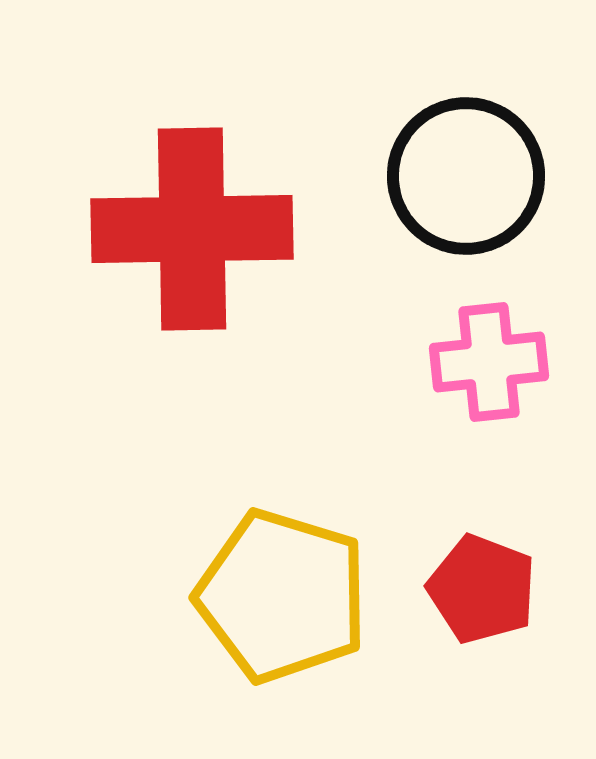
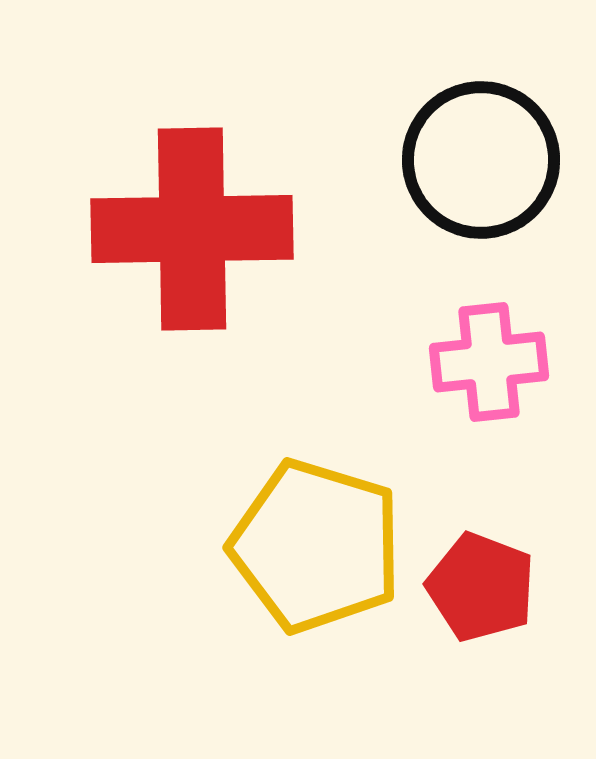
black circle: moved 15 px right, 16 px up
red pentagon: moved 1 px left, 2 px up
yellow pentagon: moved 34 px right, 50 px up
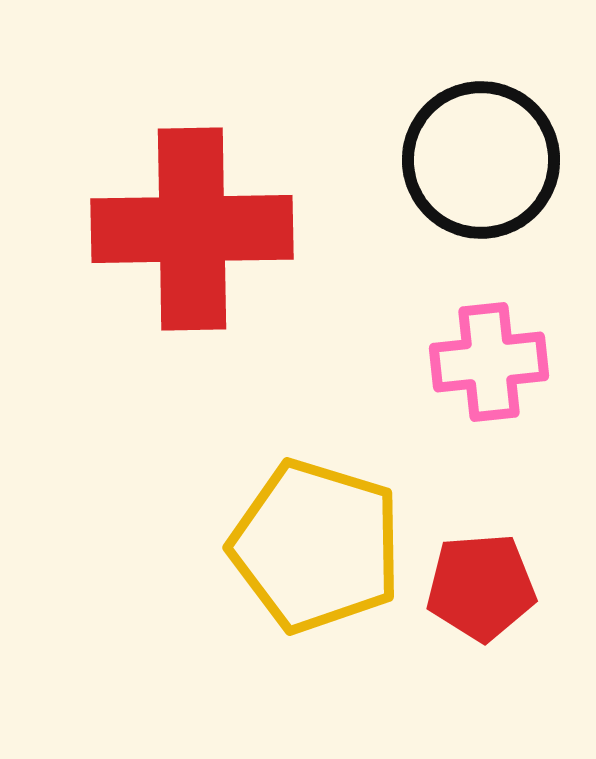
red pentagon: rotated 25 degrees counterclockwise
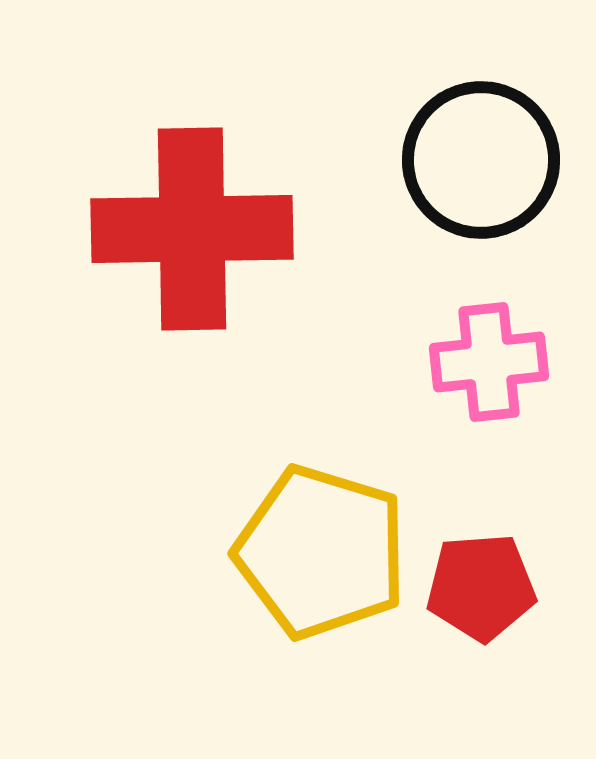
yellow pentagon: moved 5 px right, 6 px down
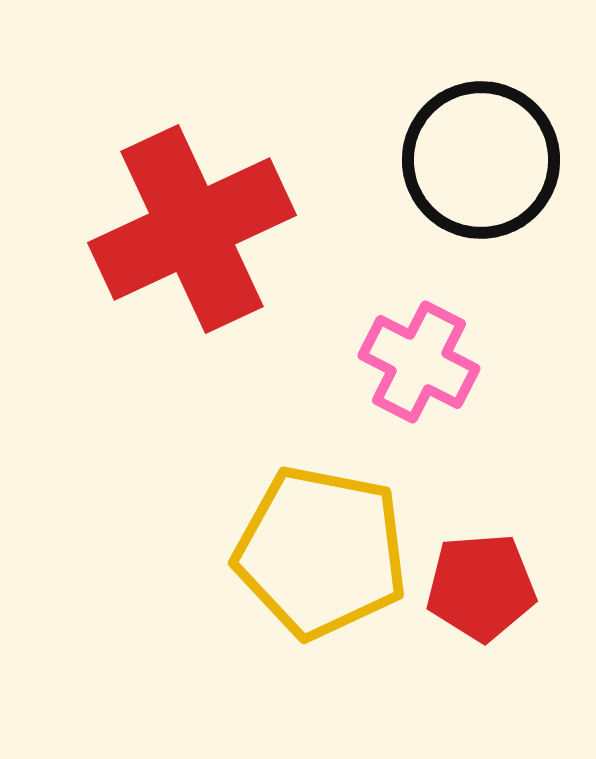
red cross: rotated 24 degrees counterclockwise
pink cross: moved 70 px left; rotated 33 degrees clockwise
yellow pentagon: rotated 6 degrees counterclockwise
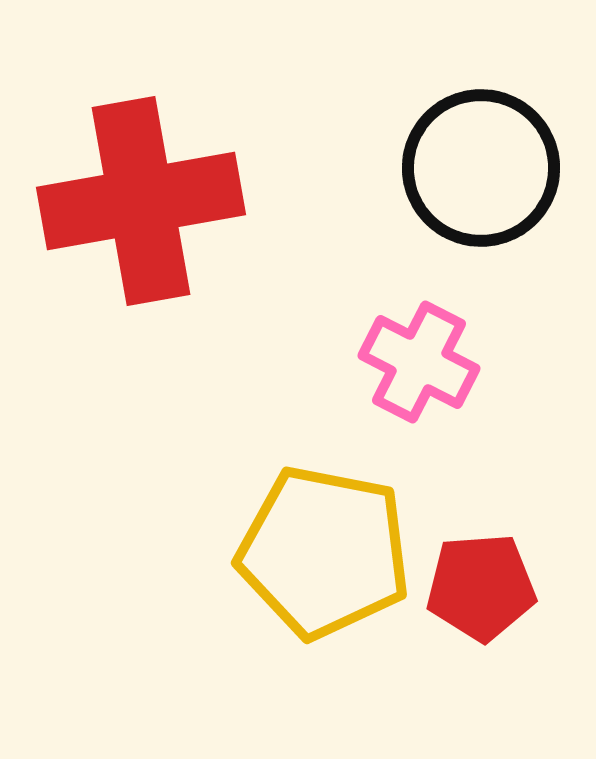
black circle: moved 8 px down
red cross: moved 51 px left, 28 px up; rotated 15 degrees clockwise
yellow pentagon: moved 3 px right
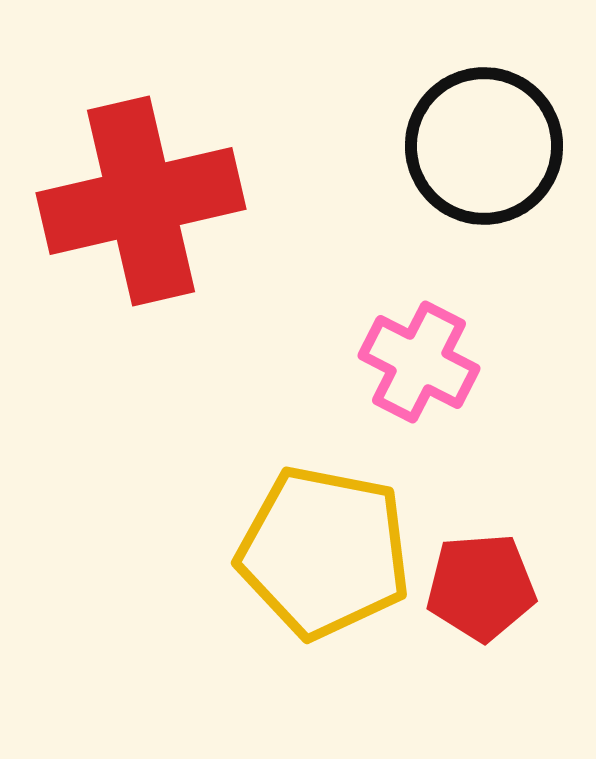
black circle: moved 3 px right, 22 px up
red cross: rotated 3 degrees counterclockwise
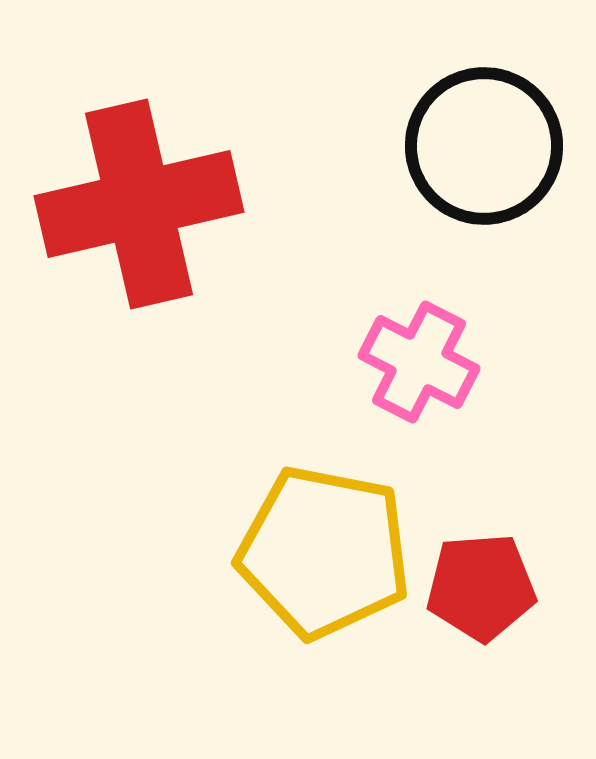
red cross: moved 2 px left, 3 px down
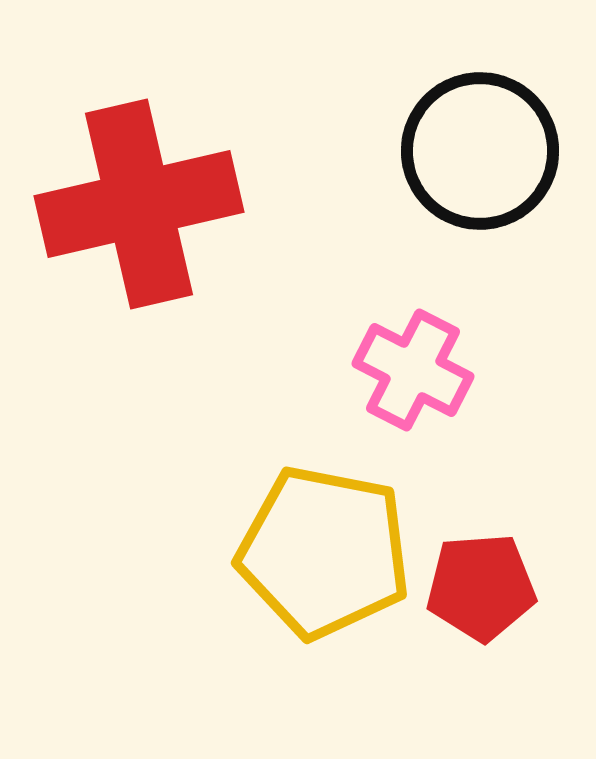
black circle: moved 4 px left, 5 px down
pink cross: moved 6 px left, 8 px down
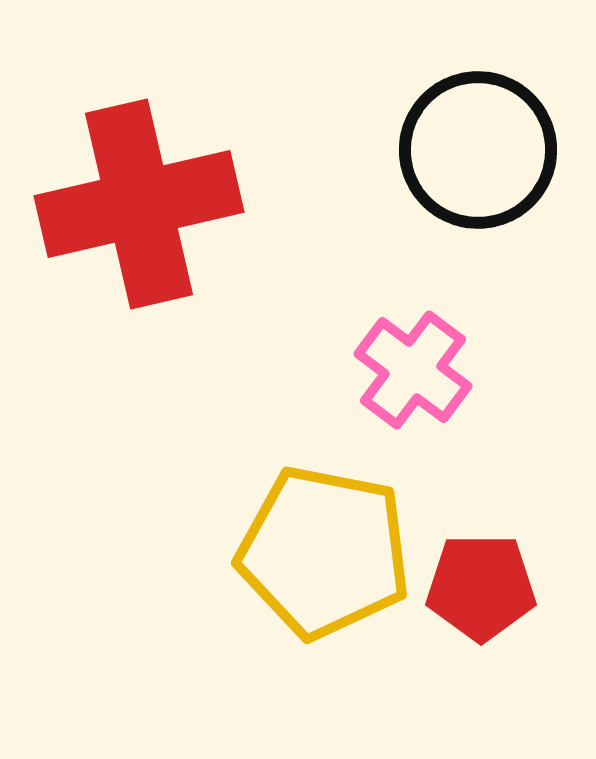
black circle: moved 2 px left, 1 px up
pink cross: rotated 10 degrees clockwise
red pentagon: rotated 4 degrees clockwise
